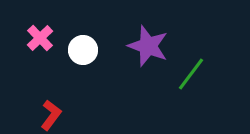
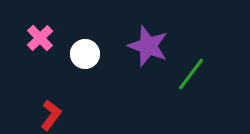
white circle: moved 2 px right, 4 px down
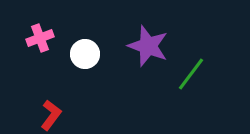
pink cross: rotated 24 degrees clockwise
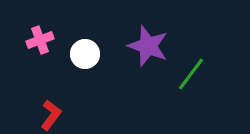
pink cross: moved 2 px down
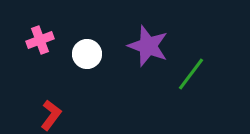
white circle: moved 2 px right
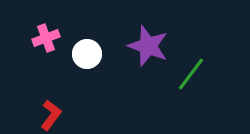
pink cross: moved 6 px right, 2 px up
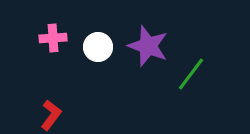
pink cross: moved 7 px right; rotated 16 degrees clockwise
white circle: moved 11 px right, 7 px up
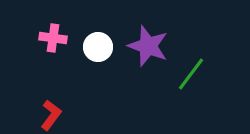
pink cross: rotated 12 degrees clockwise
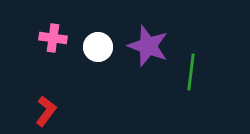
green line: moved 2 px up; rotated 30 degrees counterclockwise
red L-shape: moved 5 px left, 4 px up
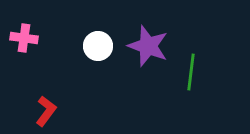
pink cross: moved 29 px left
white circle: moved 1 px up
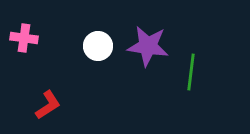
purple star: rotated 12 degrees counterclockwise
red L-shape: moved 2 px right, 6 px up; rotated 20 degrees clockwise
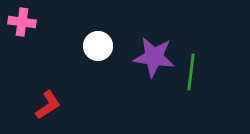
pink cross: moved 2 px left, 16 px up
purple star: moved 6 px right, 11 px down
